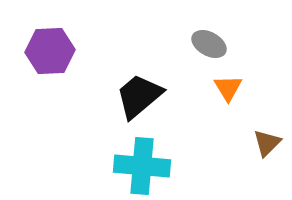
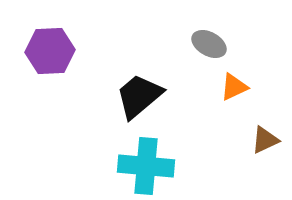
orange triangle: moved 6 px right, 1 px up; rotated 36 degrees clockwise
brown triangle: moved 2 px left, 3 px up; rotated 20 degrees clockwise
cyan cross: moved 4 px right
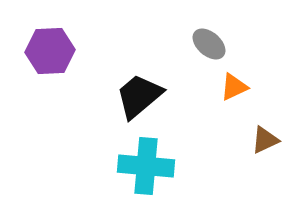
gray ellipse: rotated 12 degrees clockwise
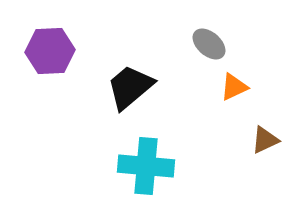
black trapezoid: moved 9 px left, 9 px up
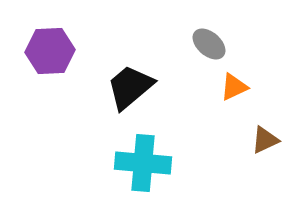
cyan cross: moved 3 px left, 3 px up
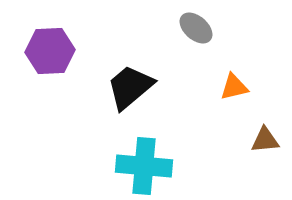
gray ellipse: moved 13 px left, 16 px up
orange triangle: rotated 12 degrees clockwise
brown triangle: rotated 20 degrees clockwise
cyan cross: moved 1 px right, 3 px down
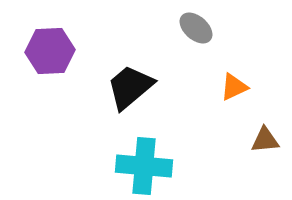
orange triangle: rotated 12 degrees counterclockwise
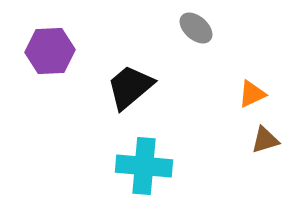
orange triangle: moved 18 px right, 7 px down
brown triangle: rotated 12 degrees counterclockwise
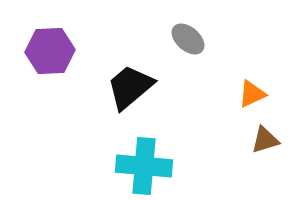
gray ellipse: moved 8 px left, 11 px down
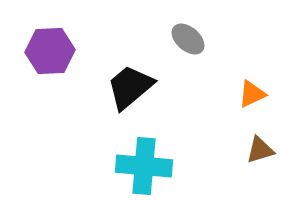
brown triangle: moved 5 px left, 10 px down
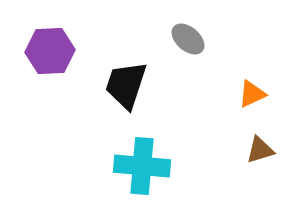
black trapezoid: moved 4 px left, 2 px up; rotated 32 degrees counterclockwise
cyan cross: moved 2 px left
